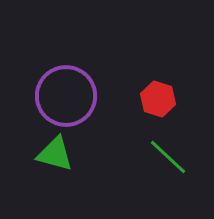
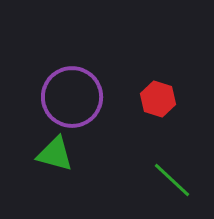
purple circle: moved 6 px right, 1 px down
green line: moved 4 px right, 23 px down
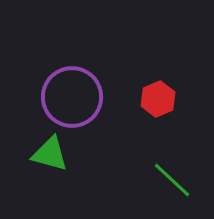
red hexagon: rotated 20 degrees clockwise
green triangle: moved 5 px left
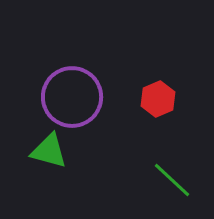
green triangle: moved 1 px left, 3 px up
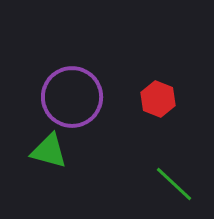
red hexagon: rotated 16 degrees counterclockwise
green line: moved 2 px right, 4 px down
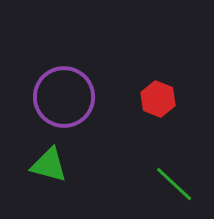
purple circle: moved 8 px left
green triangle: moved 14 px down
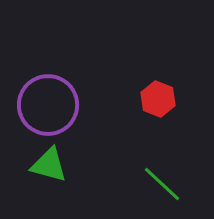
purple circle: moved 16 px left, 8 px down
green line: moved 12 px left
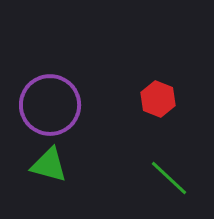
purple circle: moved 2 px right
green line: moved 7 px right, 6 px up
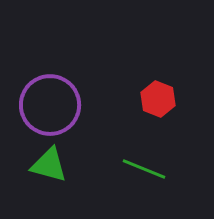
green line: moved 25 px left, 9 px up; rotated 21 degrees counterclockwise
